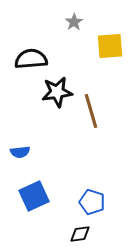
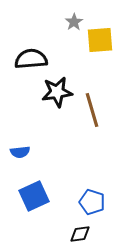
yellow square: moved 10 px left, 6 px up
brown line: moved 1 px right, 1 px up
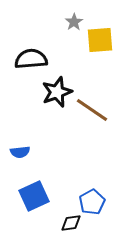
black star: rotated 12 degrees counterclockwise
brown line: rotated 40 degrees counterclockwise
blue pentagon: rotated 25 degrees clockwise
black diamond: moved 9 px left, 11 px up
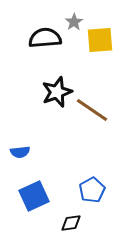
black semicircle: moved 14 px right, 21 px up
blue pentagon: moved 12 px up
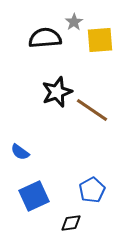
blue semicircle: rotated 42 degrees clockwise
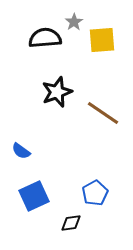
yellow square: moved 2 px right
brown line: moved 11 px right, 3 px down
blue semicircle: moved 1 px right, 1 px up
blue pentagon: moved 3 px right, 3 px down
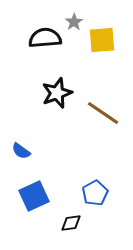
black star: moved 1 px down
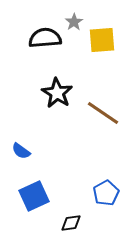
black star: rotated 20 degrees counterclockwise
blue pentagon: moved 11 px right
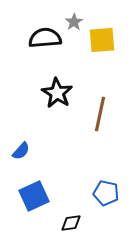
brown line: moved 3 px left, 1 px down; rotated 68 degrees clockwise
blue semicircle: rotated 84 degrees counterclockwise
blue pentagon: rotated 30 degrees counterclockwise
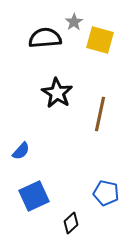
yellow square: moved 2 px left; rotated 20 degrees clockwise
black diamond: rotated 35 degrees counterclockwise
